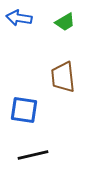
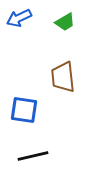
blue arrow: rotated 35 degrees counterclockwise
black line: moved 1 px down
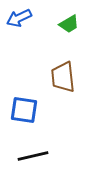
green trapezoid: moved 4 px right, 2 px down
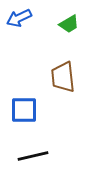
blue square: rotated 8 degrees counterclockwise
